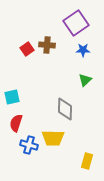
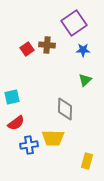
purple square: moved 2 px left
red semicircle: rotated 144 degrees counterclockwise
blue cross: rotated 24 degrees counterclockwise
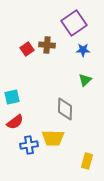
red semicircle: moved 1 px left, 1 px up
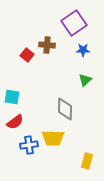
red square: moved 6 px down; rotated 16 degrees counterclockwise
cyan square: rotated 21 degrees clockwise
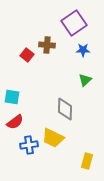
yellow trapezoid: rotated 25 degrees clockwise
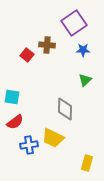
yellow rectangle: moved 2 px down
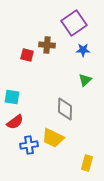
red square: rotated 24 degrees counterclockwise
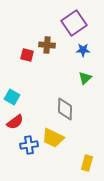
green triangle: moved 2 px up
cyan square: rotated 21 degrees clockwise
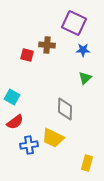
purple square: rotated 30 degrees counterclockwise
